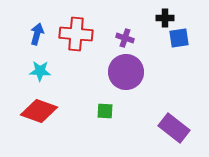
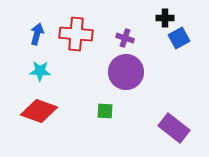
blue square: rotated 20 degrees counterclockwise
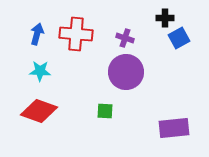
purple rectangle: rotated 44 degrees counterclockwise
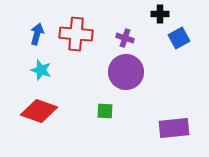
black cross: moved 5 px left, 4 px up
cyan star: moved 1 px right, 1 px up; rotated 15 degrees clockwise
